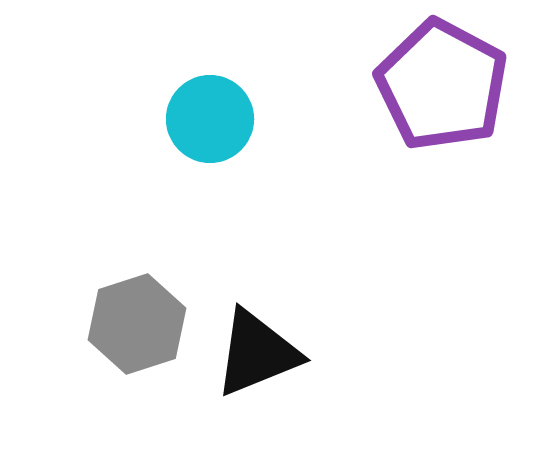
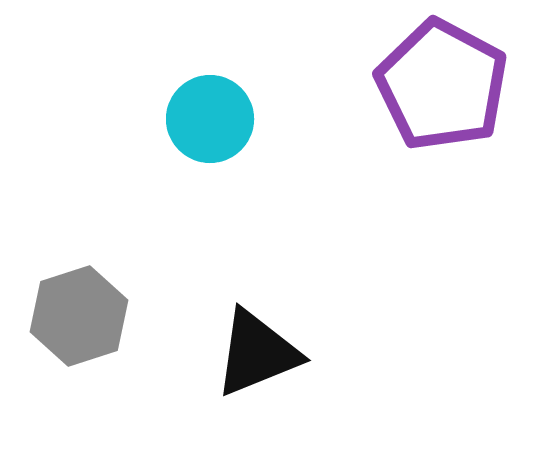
gray hexagon: moved 58 px left, 8 px up
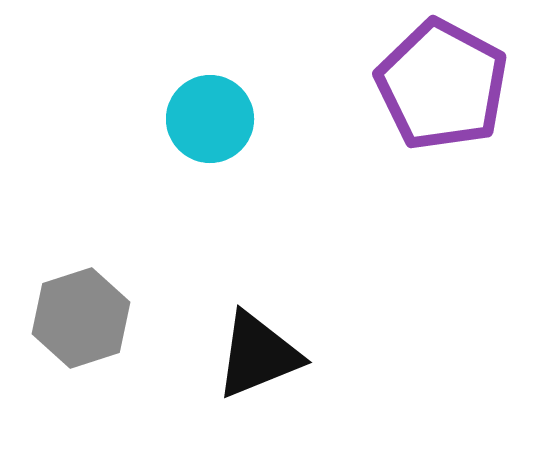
gray hexagon: moved 2 px right, 2 px down
black triangle: moved 1 px right, 2 px down
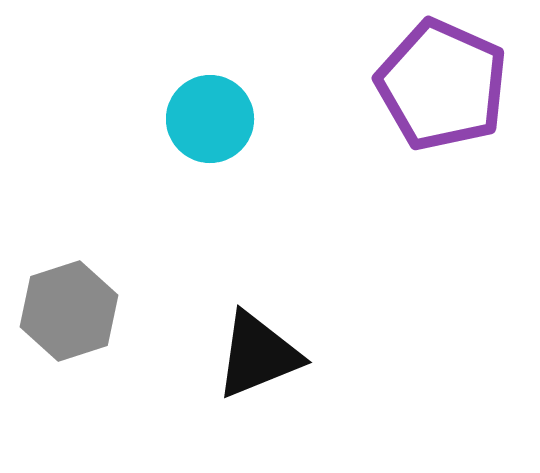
purple pentagon: rotated 4 degrees counterclockwise
gray hexagon: moved 12 px left, 7 px up
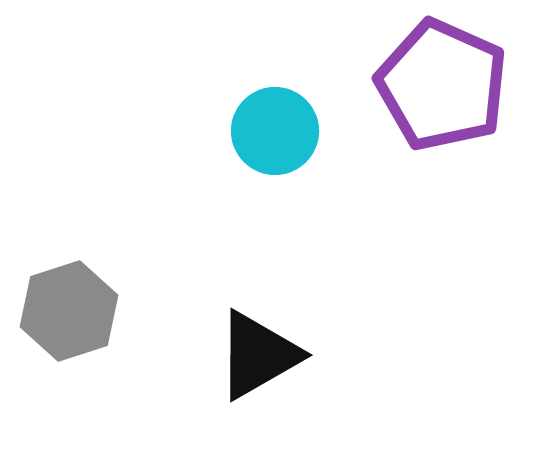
cyan circle: moved 65 px right, 12 px down
black triangle: rotated 8 degrees counterclockwise
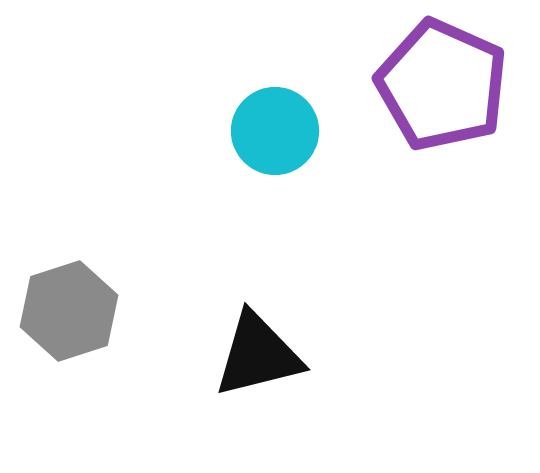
black triangle: rotated 16 degrees clockwise
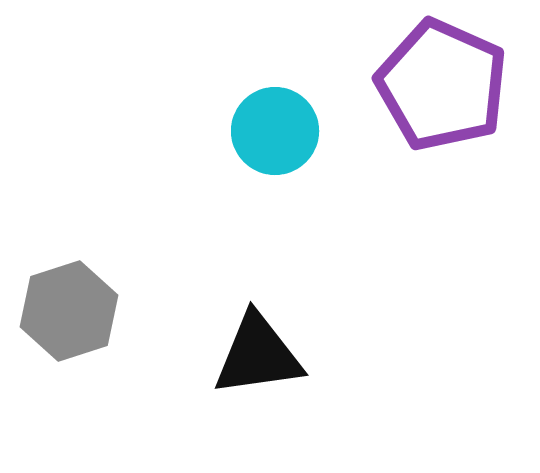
black triangle: rotated 6 degrees clockwise
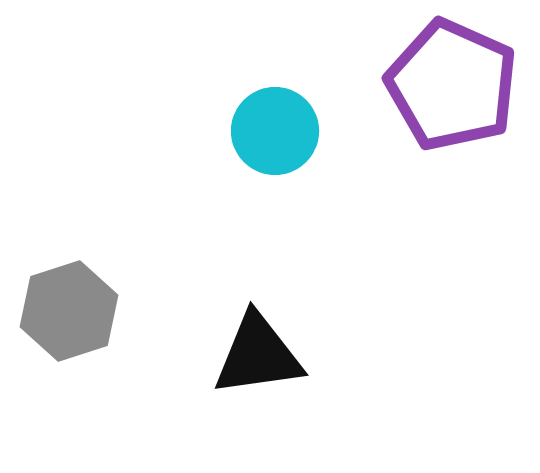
purple pentagon: moved 10 px right
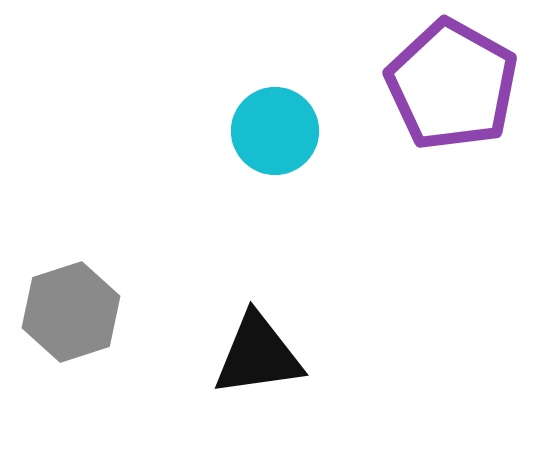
purple pentagon: rotated 5 degrees clockwise
gray hexagon: moved 2 px right, 1 px down
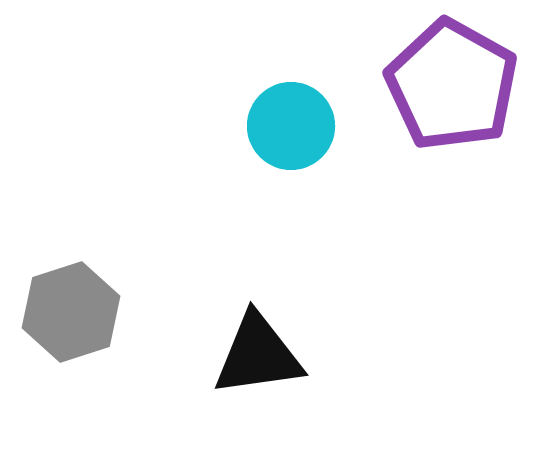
cyan circle: moved 16 px right, 5 px up
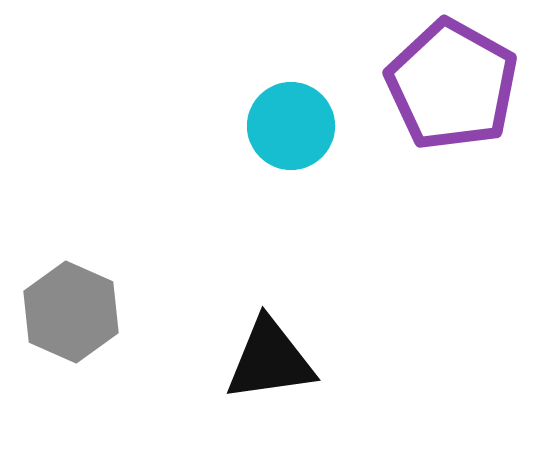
gray hexagon: rotated 18 degrees counterclockwise
black triangle: moved 12 px right, 5 px down
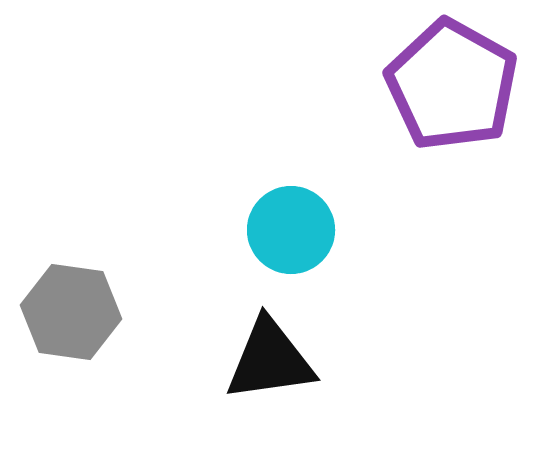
cyan circle: moved 104 px down
gray hexagon: rotated 16 degrees counterclockwise
